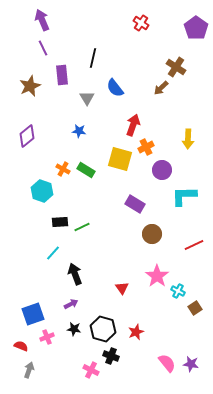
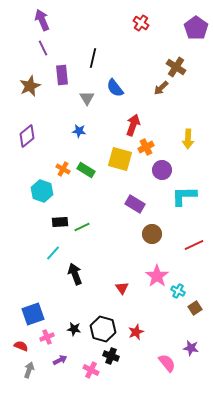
purple arrow at (71, 304): moved 11 px left, 56 px down
purple star at (191, 364): moved 16 px up
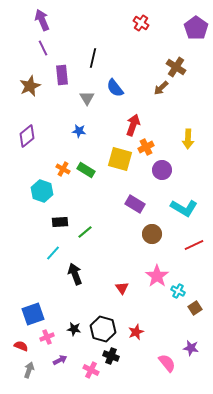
cyan L-shape at (184, 196): moved 12 px down; rotated 148 degrees counterclockwise
green line at (82, 227): moved 3 px right, 5 px down; rotated 14 degrees counterclockwise
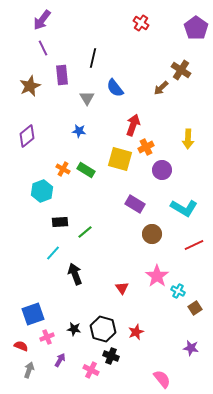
purple arrow at (42, 20): rotated 120 degrees counterclockwise
brown cross at (176, 67): moved 5 px right, 3 px down
cyan hexagon at (42, 191): rotated 20 degrees clockwise
purple arrow at (60, 360): rotated 32 degrees counterclockwise
pink semicircle at (167, 363): moved 5 px left, 16 px down
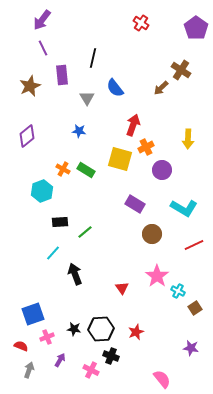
black hexagon at (103, 329): moved 2 px left; rotated 20 degrees counterclockwise
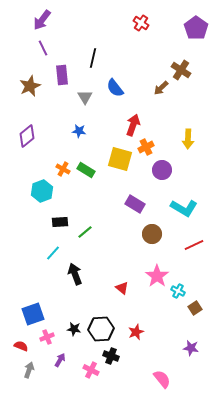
gray triangle at (87, 98): moved 2 px left, 1 px up
red triangle at (122, 288): rotated 16 degrees counterclockwise
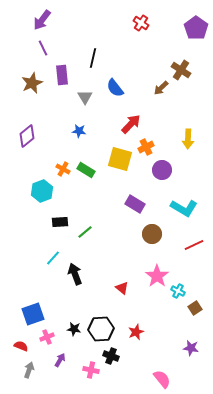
brown star at (30, 86): moved 2 px right, 3 px up
red arrow at (133, 125): moved 2 px left, 1 px up; rotated 25 degrees clockwise
cyan line at (53, 253): moved 5 px down
pink cross at (91, 370): rotated 14 degrees counterclockwise
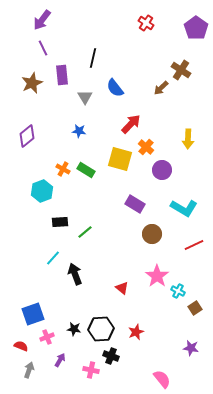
red cross at (141, 23): moved 5 px right
orange cross at (146, 147): rotated 21 degrees counterclockwise
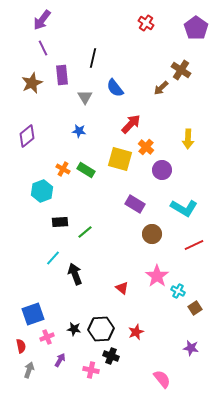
red semicircle at (21, 346): rotated 56 degrees clockwise
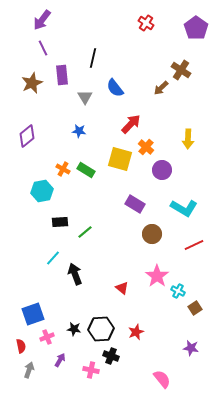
cyan hexagon at (42, 191): rotated 10 degrees clockwise
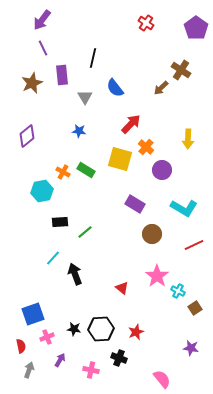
orange cross at (63, 169): moved 3 px down
black cross at (111, 356): moved 8 px right, 2 px down
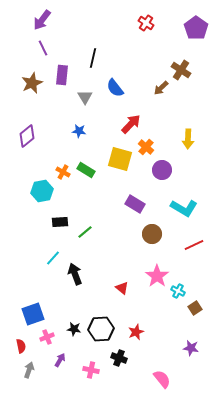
purple rectangle at (62, 75): rotated 12 degrees clockwise
